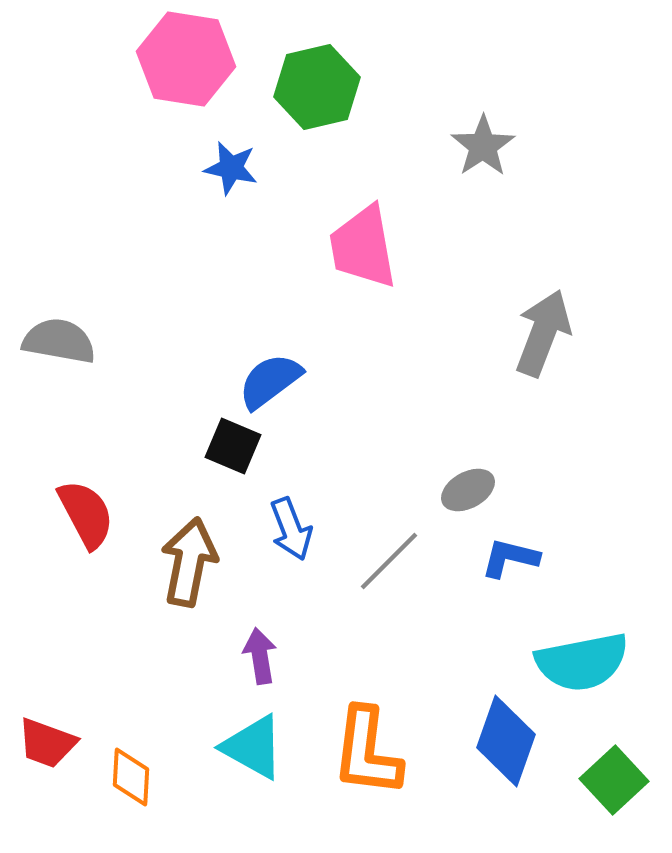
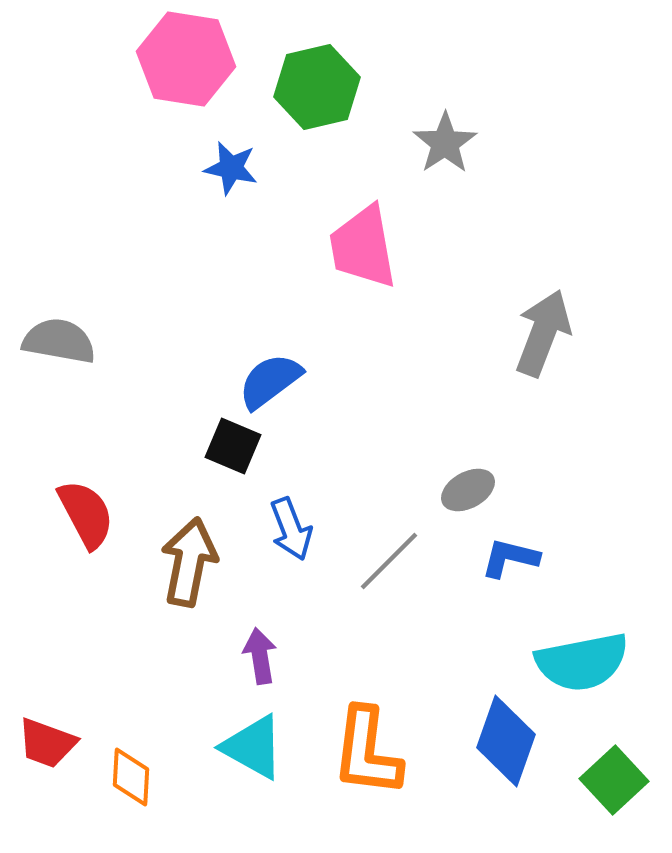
gray star: moved 38 px left, 3 px up
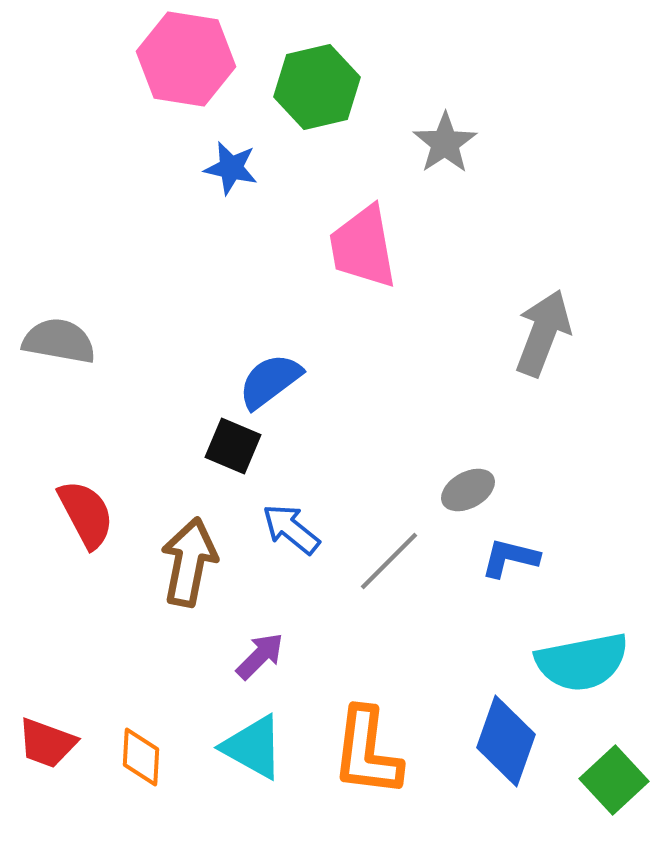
blue arrow: rotated 150 degrees clockwise
purple arrow: rotated 54 degrees clockwise
orange diamond: moved 10 px right, 20 px up
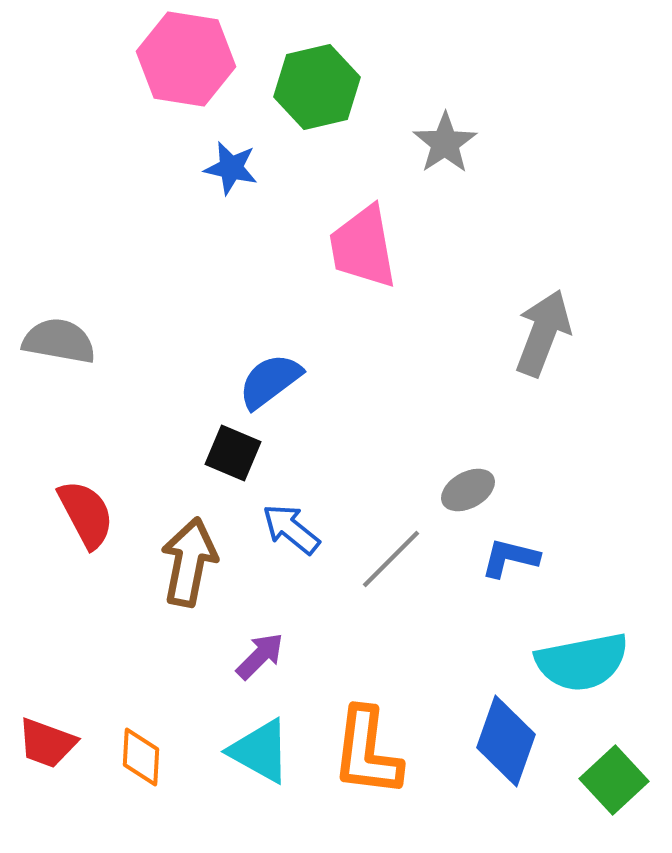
black square: moved 7 px down
gray line: moved 2 px right, 2 px up
cyan triangle: moved 7 px right, 4 px down
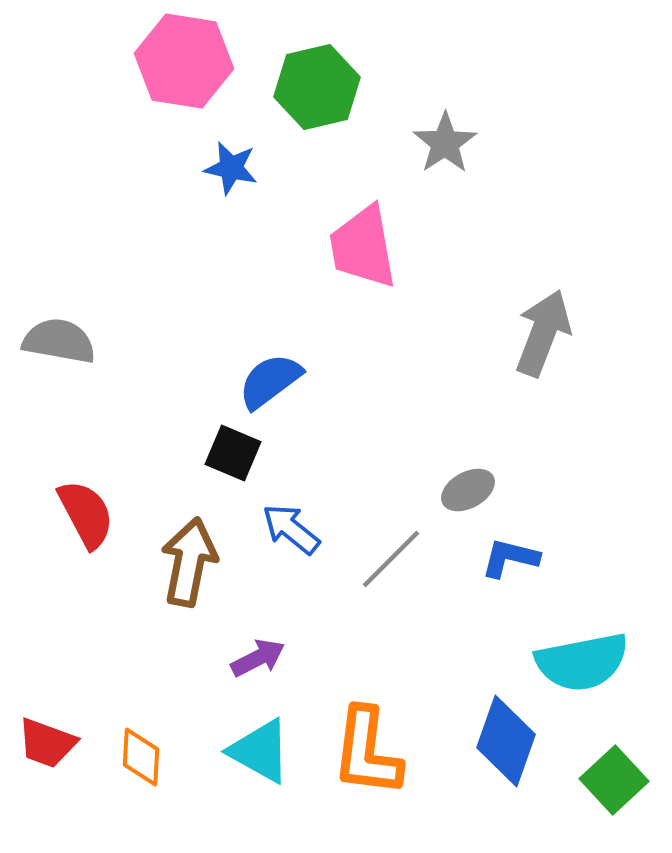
pink hexagon: moved 2 px left, 2 px down
purple arrow: moved 2 px left, 2 px down; rotated 18 degrees clockwise
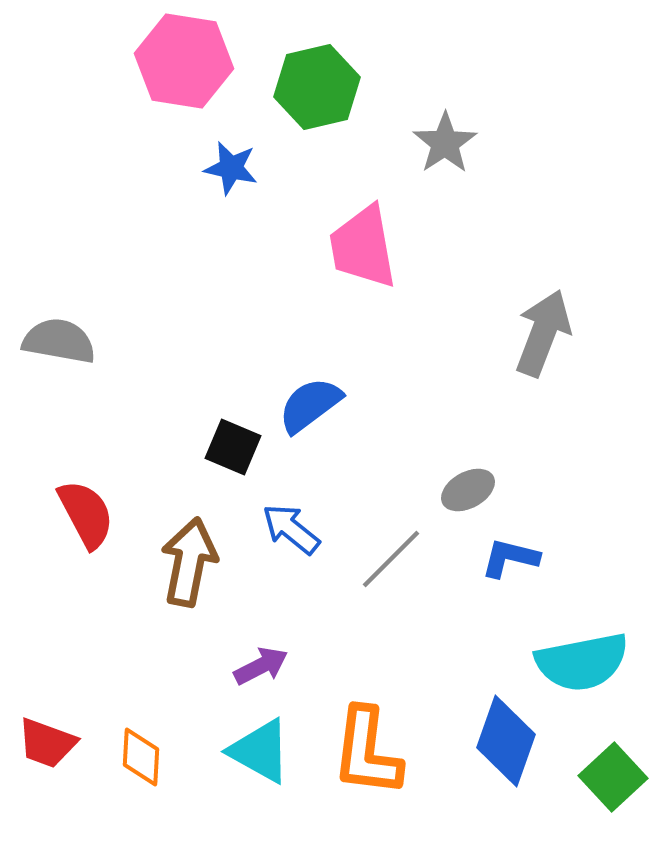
blue semicircle: moved 40 px right, 24 px down
black square: moved 6 px up
purple arrow: moved 3 px right, 8 px down
green square: moved 1 px left, 3 px up
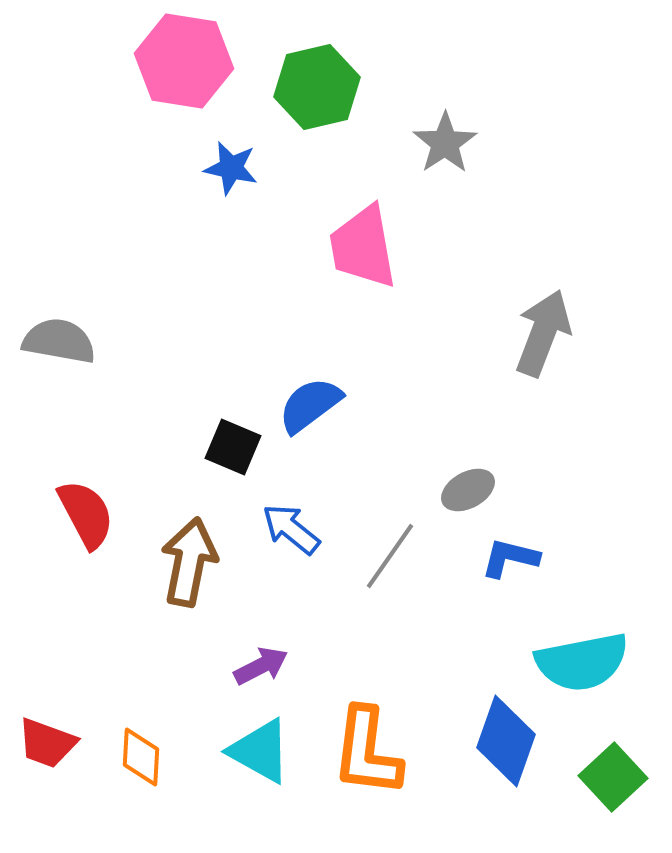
gray line: moved 1 px left, 3 px up; rotated 10 degrees counterclockwise
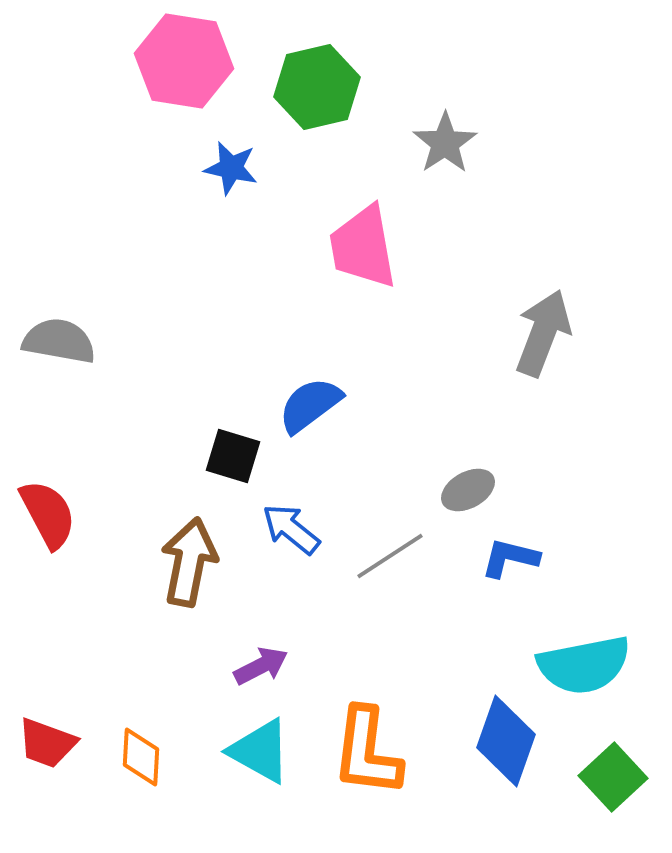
black square: moved 9 px down; rotated 6 degrees counterclockwise
red semicircle: moved 38 px left
gray line: rotated 22 degrees clockwise
cyan semicircle: moved 2 px right, 3 px down
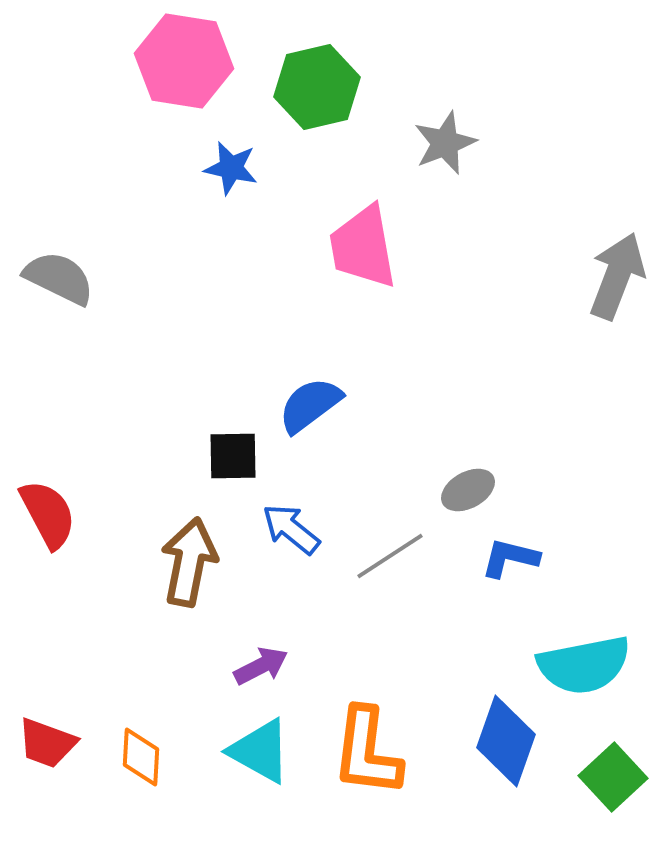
gray star: rotated 12 degrees clockwise
gray arrow: moved 74 px right, 57 px up
gray semicircle: moved 63 px up; rotated 16 degrees clockwise
black square: rotated 18 degrees counterclockwise
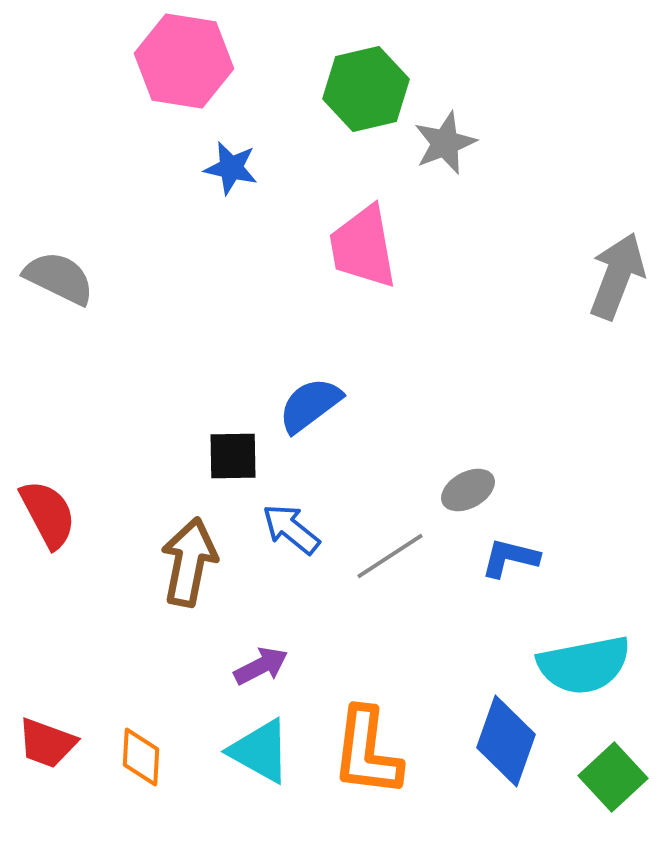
green hexagon: moved 49 px right, 2 px down
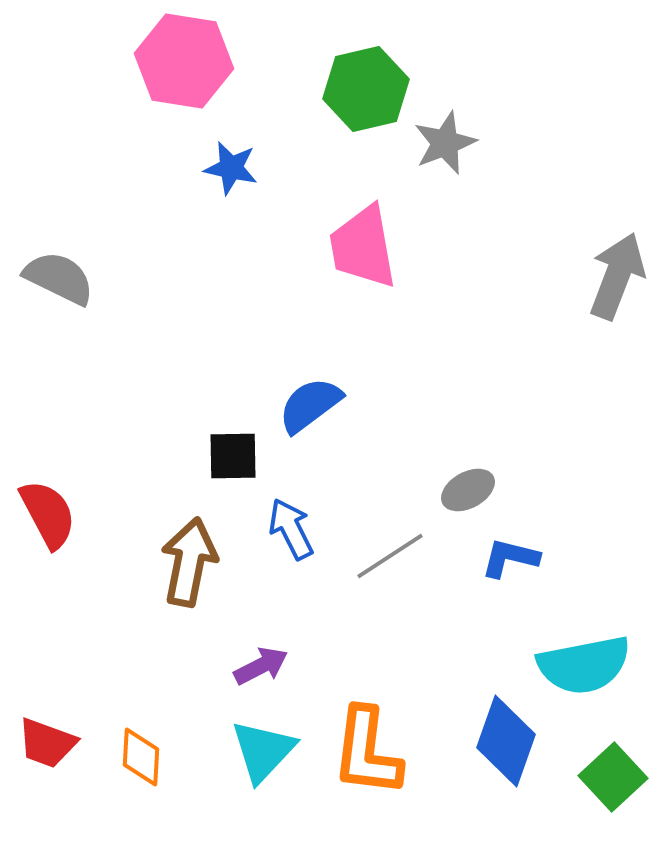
blue arrow: rotated 24 degrees clockwise
cyan triangle: moved 3 px right; rotated 44 degrees clockwise
